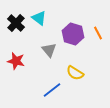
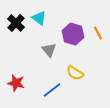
red star: moved 22 px down
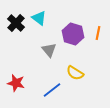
orange line: rotated 40 degrees clockwise
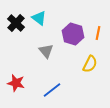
gray triangle: moved 3 px left, 1 px down
yellow semicircle: moved 15 px right, 9 px up; rotated 96 degrees counterclockwise
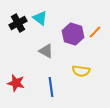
cyan triangle: moved 1 px right
black cross: moved 2 px right; rotated 18 degrees clockwise
orange line: moved 3 px left, 1 px up; rotated 32 degrees clockwise
gray triangle: rotated 21 degrees counterclockwise
yellow semicircle: moved 9 px left, 7 px down; rotated 72 degrees clockwise
blue line: moved 1 px left, 3 px up; rotated 60 degrees counterclockwise
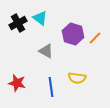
orange line: moved 6 px down
yellow semicircle: moved 4 px left, 7 px down
red star: moved 1 px right
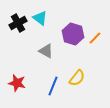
yellow semicircle: rotated 60 degrees counterclockwise
blue line: moved 2 px right, 1 px up; rotated 30 degrees clockwise
